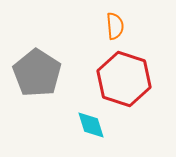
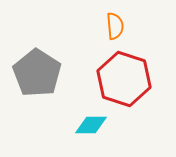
cyan diamond: rotated 72 degrees counterclockwise
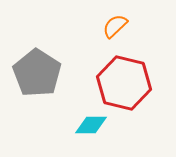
orange semicircle: rotated 128 degrees counterclockwise
red hexagon: moved 4 px down; rotated 4 degrees counterclockwise
